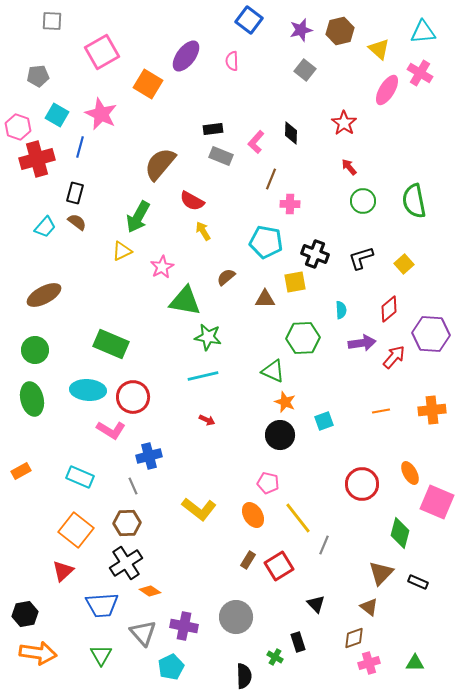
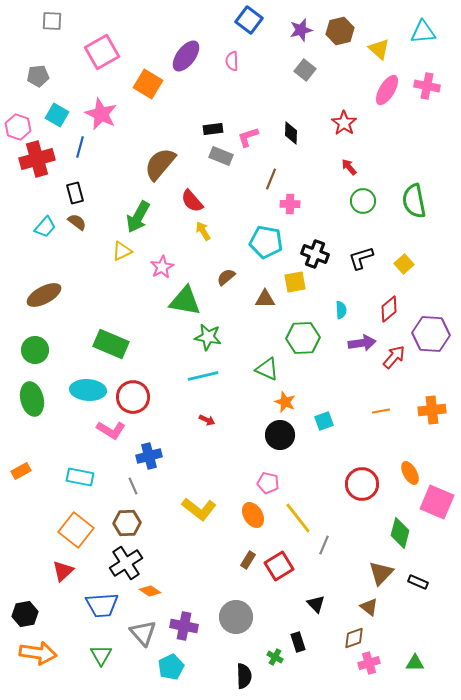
pink cross at (420, 73): moved 7 px right, 13 px down; rotated 20 degrees counterclockwise
pink L-shape at (256, 142): moved 8 px left, 5 px up; rotated 30 degrees clockwise
black rectangle at (75, 193): rotated 30 degrees counterclockwise
red semicircle at (192, 201): rotated 20 degrees clockwise
green triangle at (273, 371): moved 6 px left, 2 px up
cyan rectangle at (80, 477): rotated 12 degrees counterclockwise
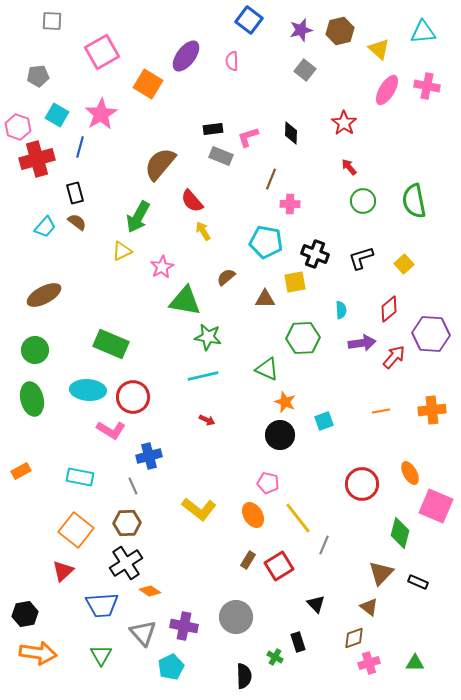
pink star at (101, 114): rotated 16 degrees clockwise
pink square at (437, 502): moved 1 px left, 4 px down
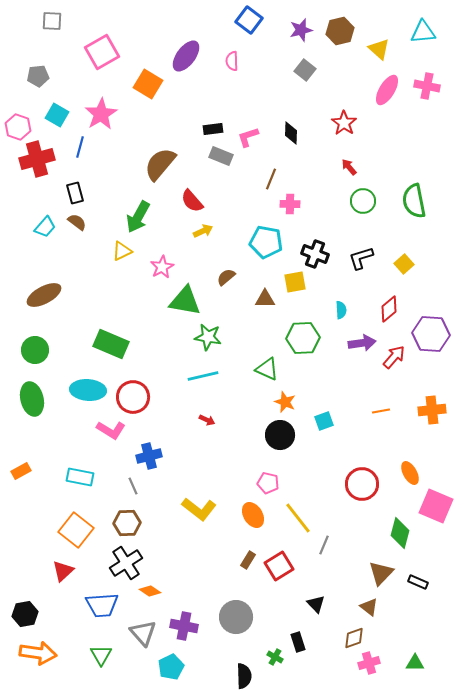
yellow arrow at (203, 231): rotated 96 degrees clockwise
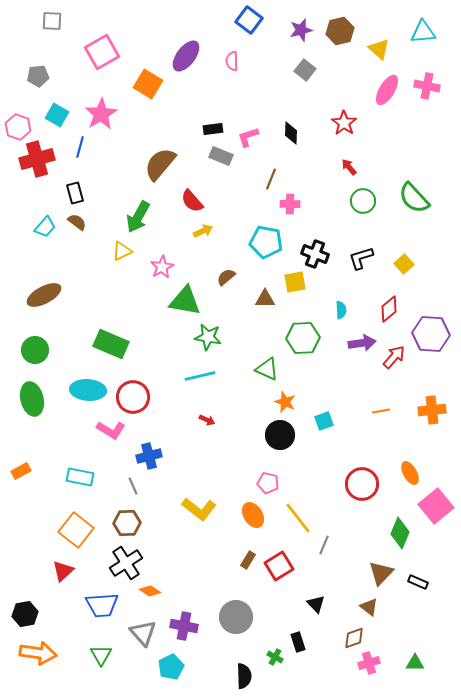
green semicircle at (414, 201): moved 3 px up; rotated 32 degrees counterclockwise
cyan line at (203, 376): moved 3 px left
pink square at (436, 506): rotated 28 degrees clockwise
green diamond at (400, 533): rotated 8 degrees clockwise
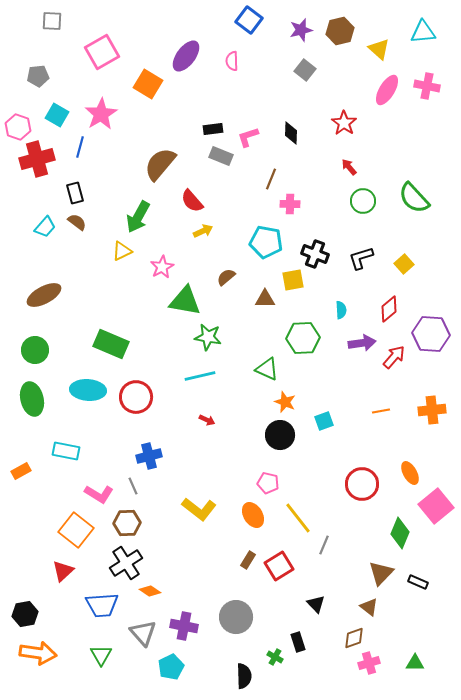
yellow square at (295, 282): moved 2 px left, 2 px up
red circle at (133, 397): moved 3 px right
pink L-shape at (111, 430): moved 12 px left, 64 px down
cyan rectangle at (80, 477): moved 14 px left, 26 px up
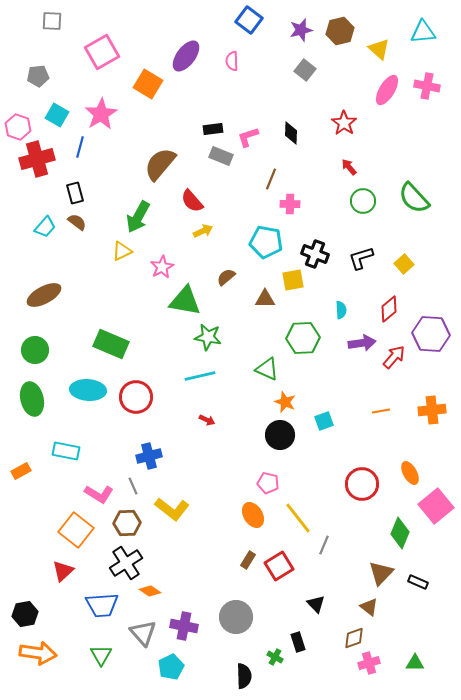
yellow L-shape at (199, 509): moved 27 px left
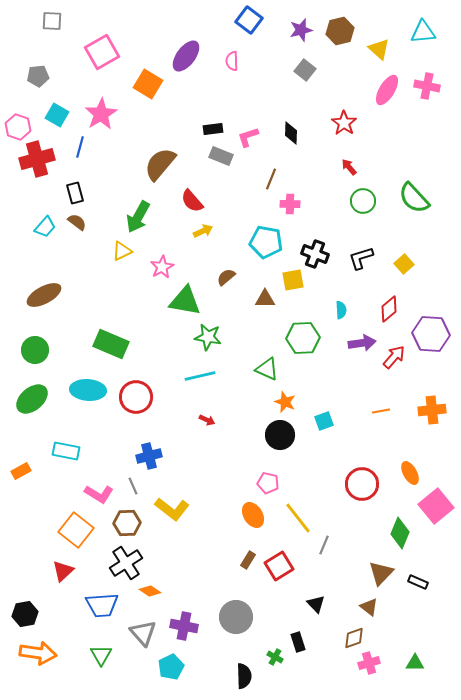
green ellipse at (32, 399): rotated 64 degrees clockwise
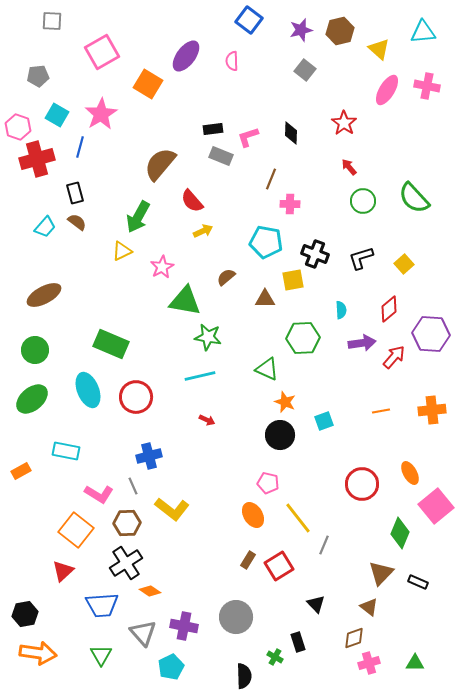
cyan ellipse at (88, 390): rotated 64 degrees clockwise
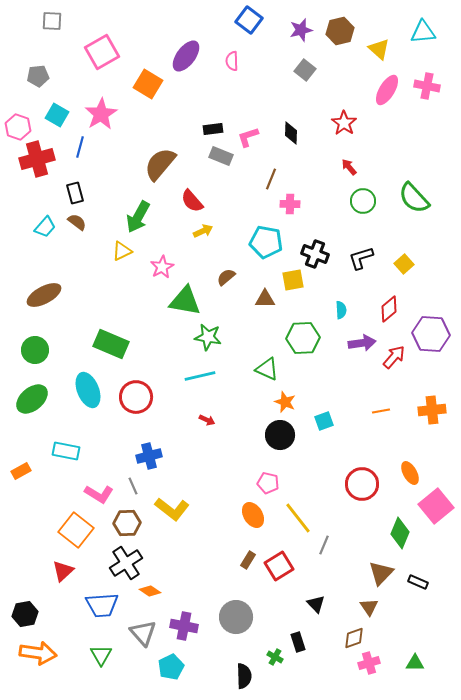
brown triangle at (369, 607): rotated 18 degrees clockwise
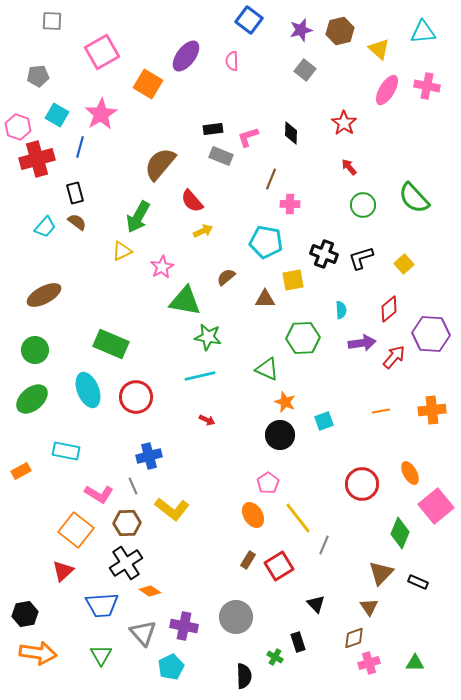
green circle at (363, 201): moved 4 px down
black cross at (315, 254): moved 9 px right
pink pentagon at (268, 483): rotated 25 degrees clockwise
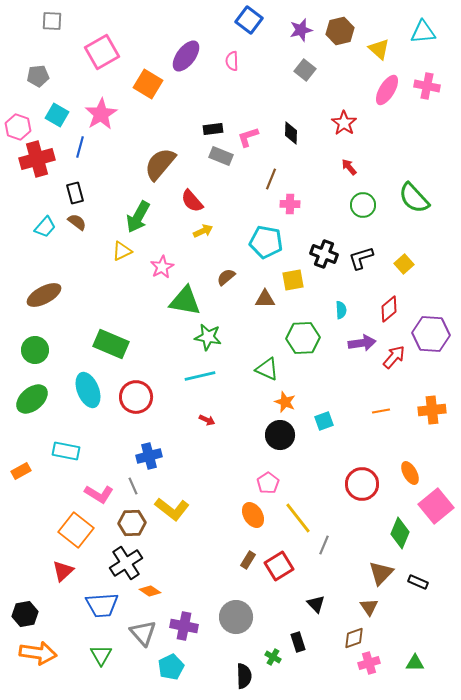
brown hexagon at (127, 523): moved 5 px right
green cross at (275, 657): moved 2 px left
